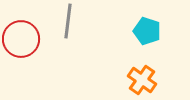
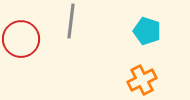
gray line: moved 3 px right
orange cross: rotated 28 degrees clockwise
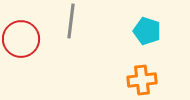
orange cross: rotated 20 degrees clockwise
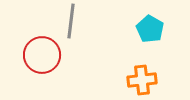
cyan pentagon: moved 3 px right, 2 px up; rotated 12 degrees clockwise
red circle: moved 21 px right, 16 px down
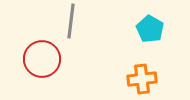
red circle: moved 4 px down
orange cross: moved 1 px up
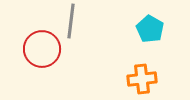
red circle: moved 10 px up
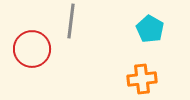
red circle: moved 10 px left
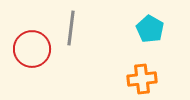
gray line: moved 7 px down
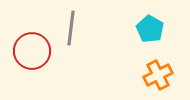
red circle: moved 2 px down
orange cross: moved 16 px right, 4 px up; rotated 20 degrees counterclockwise
